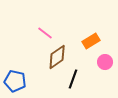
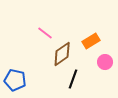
brown diamond: moved 5 px right, 3 px up
blue pentagon: moved 1 px up
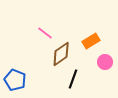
brown diamond: moved 1 px left
blue pentagon: rotated 10 degrees clockwise
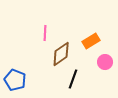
pink line: rotated 56 degrees clockwise
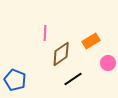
pink circle: moved 3 px right, 1 px down
black line: rotated 36 degrees clockwise
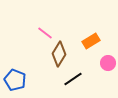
pink line: rotated 56 degrees counterclockwise
brown diamond: moved 2 px left; rotated 25 degrees counterclockwise
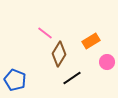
pink circle: moved 1 px left, 1 px up
black line: moved 1 px left, 1 px up
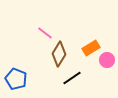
orange rectangle: moved 7 px down
pink circle: moved 2 px up
blue pentagon: moved 1 px right, 1 px up
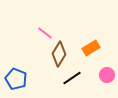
pink circle: moved 15 px down
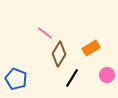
black line: rotated 24 degrees counterclockwise
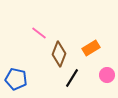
pink line: moved 6 px left
brown diamond: rotated 10 degrees counterclockwise
blue pentagon: rotated 10 degrees counterclockwise
